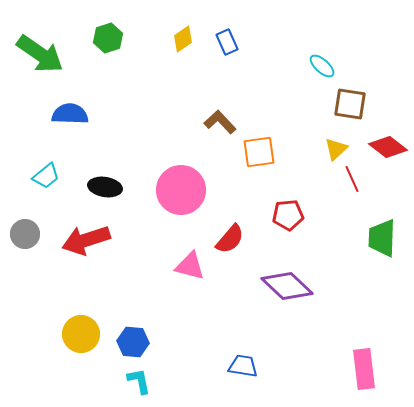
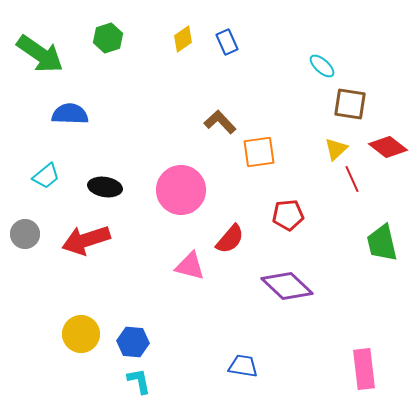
green trapezoid: moved 5 px down; rotated 15 degrees counterclockwise
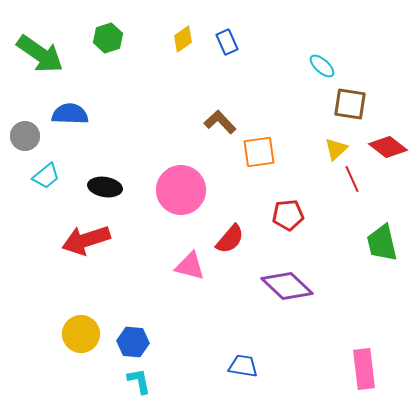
gray circle: moved 98 px up
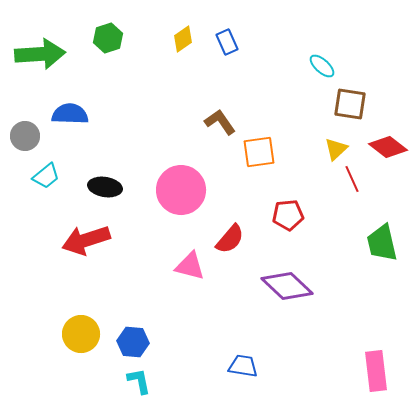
green arrow: rotated 39 degrees counterclockwise
brown L-shape: rotated 8 degrees clockwise
pink rectangle: moved 12 px right, 2 px down
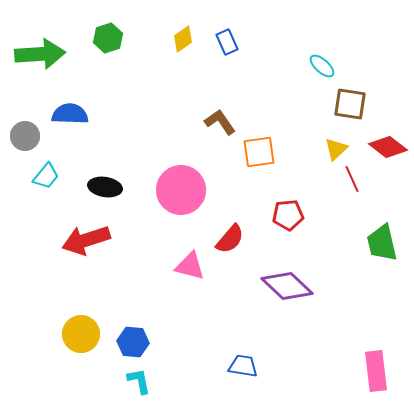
cyan trapezoid: rotated 12 degrees counterclockwise
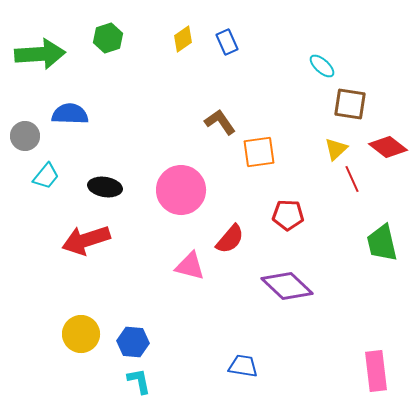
red pentagon: rotated 8 degrees clockwise
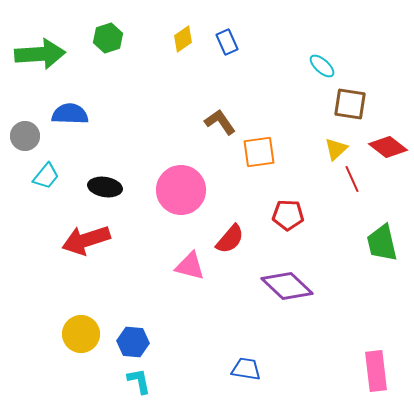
blue trapezoid: moved 3 px right, 3 px down
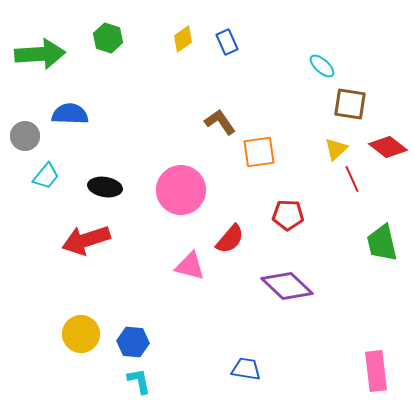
green hexagon: rotated 24 degrees counterclockwise
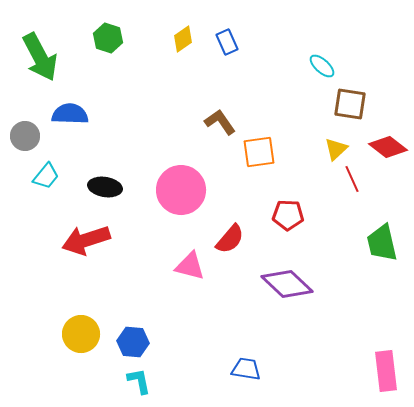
green arrow: moved 3 px down; rotated 66 degrees clockwise
purple diamond: moved 2 px up
pink rectangle: moved 10 px right
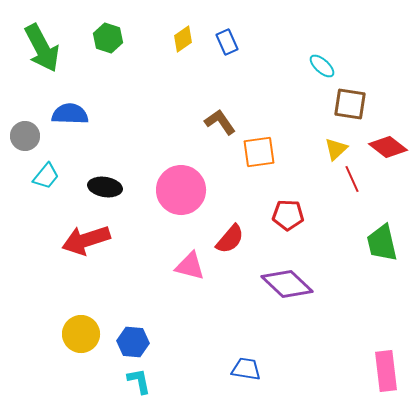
green arrow: moved 2 px right, 9 px up
